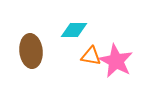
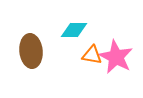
orange triangle: moved 1 px right, 1 px up
pink star: moved 4 px up
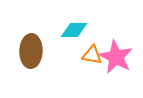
brown ellipse: rotated 8 degrees clockwise
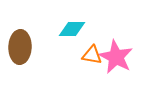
cyan diamond: moved 2 px left, 1 px up
brown ellipse: moved 11 px left, 4 px up
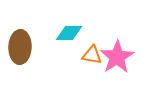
cyan diamond: moved 3 px left, 4 px down
pink star: moved 1 px right; rotated 12 degrees clockwise
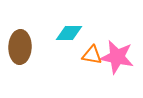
pink star: rotated 28 degrees counterclockwise
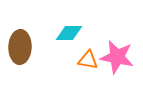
orange triangle: moved 4 px left, 5 px down
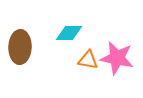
pink star: moved 1 px down
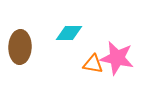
orange triangle: moved 5 px right, 4 px down
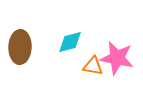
cyan diamond: moved 1 px right, 9 px down; rotated 16 degrees counterclockwise
orange triangle: moved 2 px down
